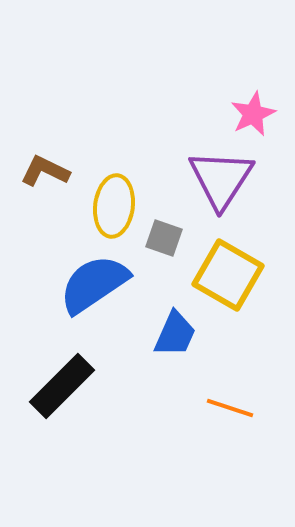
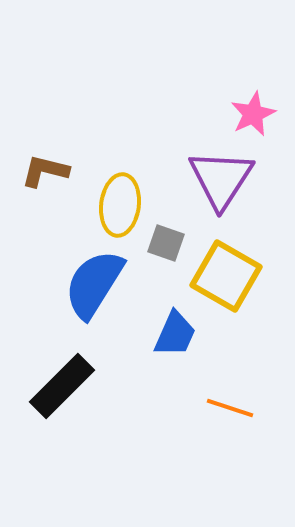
brown L-shape: rotated 12 degrees counterclockwise
yellow ellipse: moved 6 px right, 1 px up
gray square: moved 2 px right, 5 px down
yellow square: moved 2 px left, 1 px down
blue semicircle: rotated 24 degrees counterclockwise
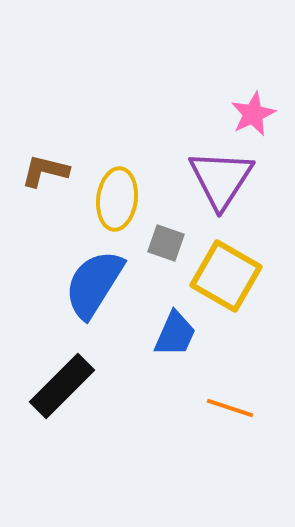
yellow ellipse: moved 3 px left, 6 px up
